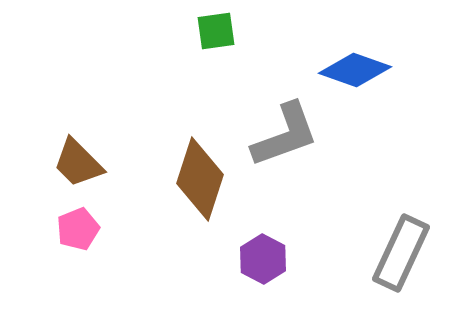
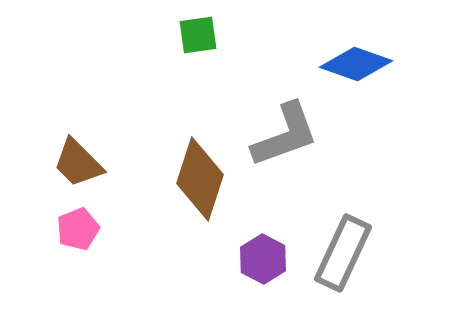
green square: moved 18 px left, 4 px down
blue diamond: moved 1 px right, 6 px up
gray rectangle: moved 58 px left
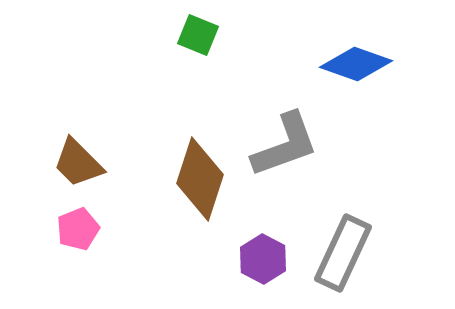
green square: rotated 30 degrees clockwise
gray L-shape: moved 10 px down
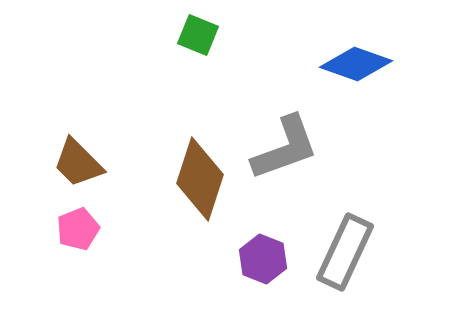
gray L-shape: moved 3 px down
gray rectangle: moved 2 px right, 1 px up
purple hexagon: rotated 6 degrees counterclockwise
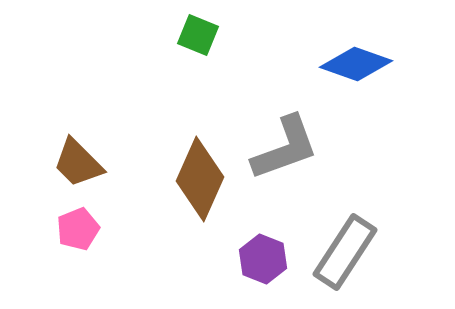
brown diamond: rotated 6 degrees clockwise
gray rectangle: rotated 8 degrees clockwise
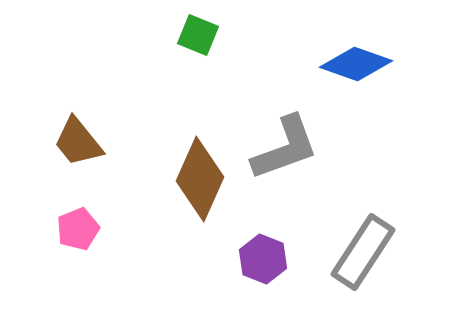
brown trapezoid: moved 21 px up; rotated 6 degrees clockwise
gray rectangle: moved 18 px right
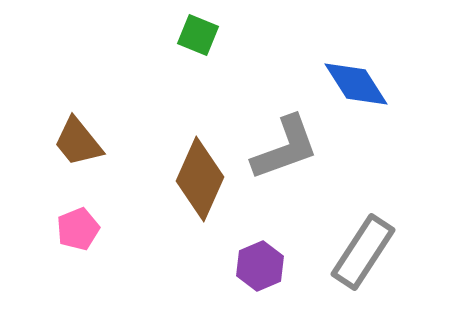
blue diamond: moved 20 px down; rotated 38 degrees clockwise
purple hexagon: moved 3 px left, 7 px down; rotated 15 degrees clockwise
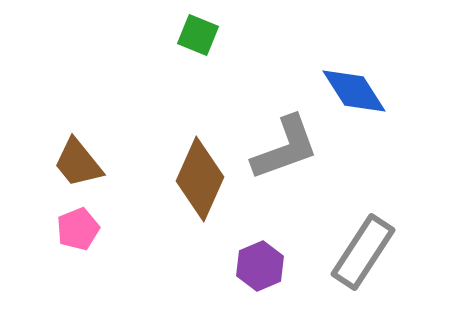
blue diamond: moved 2 px left, 7 px down
brown trapezoid: moved 21 px down
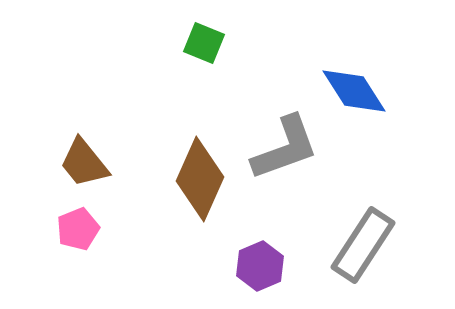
green square: moved 6 px right, 8 px down
brown trapezoid: moved 6 px right
gray rectangle: moved 7 px up
